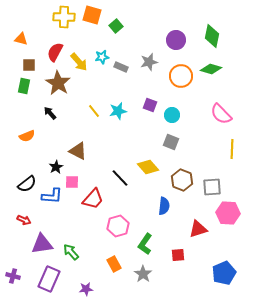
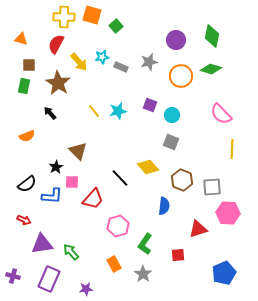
red semicircle at (55, 52): moved 1 px right, 8 px up
brown triangle at (78, 151): rotated 18 degrees clockwise
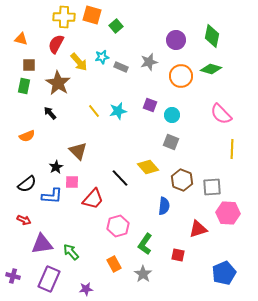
red square at (178, 255): rotated 16 degrees clockwise
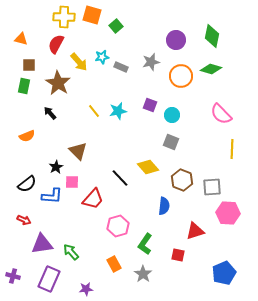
gray star at (149, 62): moved 2 px right
red triangle at (198, 229): moved 3 px left, 2 px down
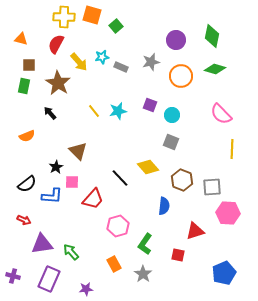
green diamond at (211, 69): moved 4 px right
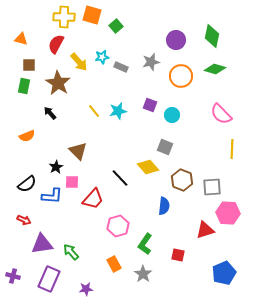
gray square at (171, 142): moved 6 px left, 5 px down
red triangle at (195, 231): moved 10 px right, 1 px up
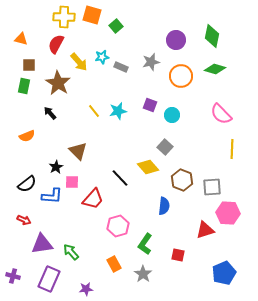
gray square at (165, 147): rotated 21 degrees clockwise
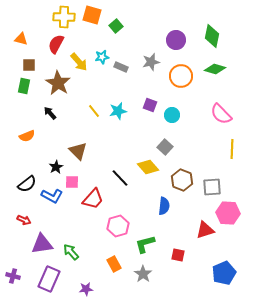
blue L-shape at (52, 196): rotated 25 degrees clockwise
green L-shape at (145, 244): rotated 40 degrees clockwise
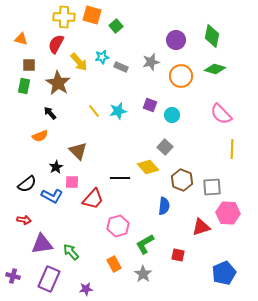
orange semicircle at (27, 136): moved 13 px right
black line at (120, 178): rotated 48 degrees counterclockwise
red arrow at (24, 220): rotated 16 degrees counterclockwise
red triangle at (205, 230): moved 4 px left, 3 px up
green L-shape at (145, 244): rotated 15 degrees counterclockwise
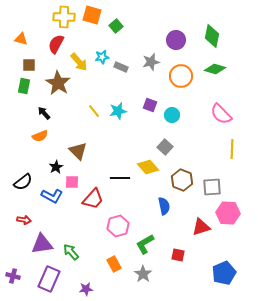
black arrow at (50, 113): moved 6 px left
black semicircle at (27, 184): moved 4 px left, 2 px up
blue semicircle at (164, 206): rotated 18 degrees counterclockwise
